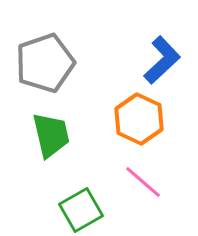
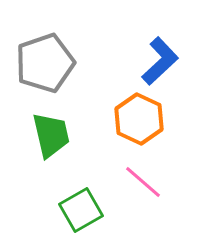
blue L-shape: moved 2 px left, 1 px down
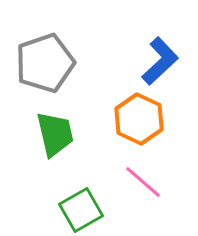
green trapezoid: moved 4 px right, 1 px up
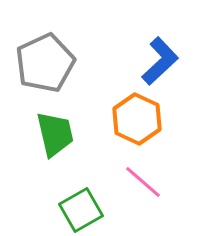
gray pentagon: rotated 6 degrees counterclockwise
orange hexagon: moved 2 px left
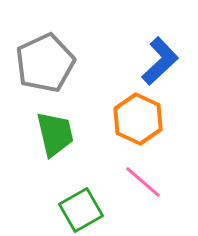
orange hexagon: moved 1 px right
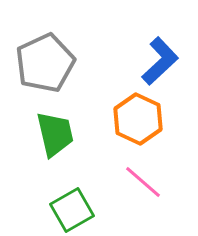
green square: moved 9 px left
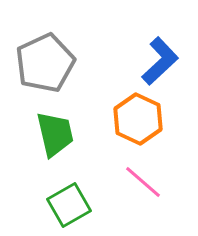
green square: moved 3 px left, 5 px up
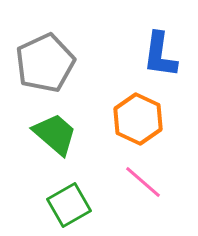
blue L-shape: moved 6 px up; rotated 141 degrees clockwise
green trapezoid: rotated 36 degrees counterclockwise
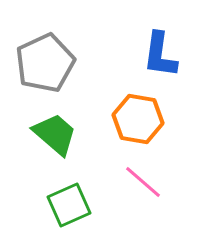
orange hexagon: rotated 15 degrees counterclockwise
green square: rotated 6 degrees clockwise
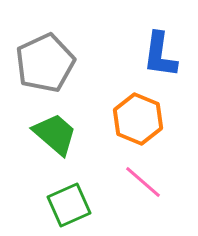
orange hexagon: rotated 12 degrees clockwise
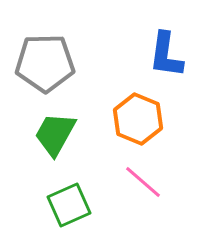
blue L-shape: moved 6 px right
gray pentagon: rotated 24 degrees clockwise
green trapezoid: rotated 102 degrees counterclockwise
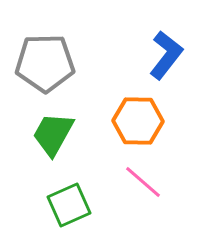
blue L-shape: rotated 150 degrees counterclockwise
orange hexagon: moved 2 px down; rotated 21 degrees counterclockwise
green trapezoid: moved 2 px left
